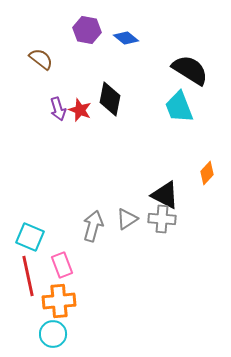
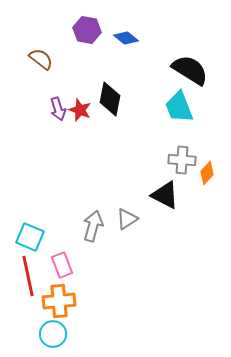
gray cross: moved 20 px right, 59 px up
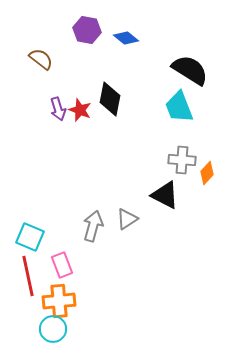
cyan circle: moved 5 px up
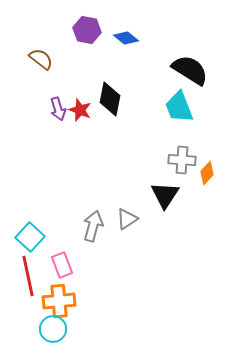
black triangle: rotated 36 degrees clockwise
cyan square: rotated 20 degrees clockwise
